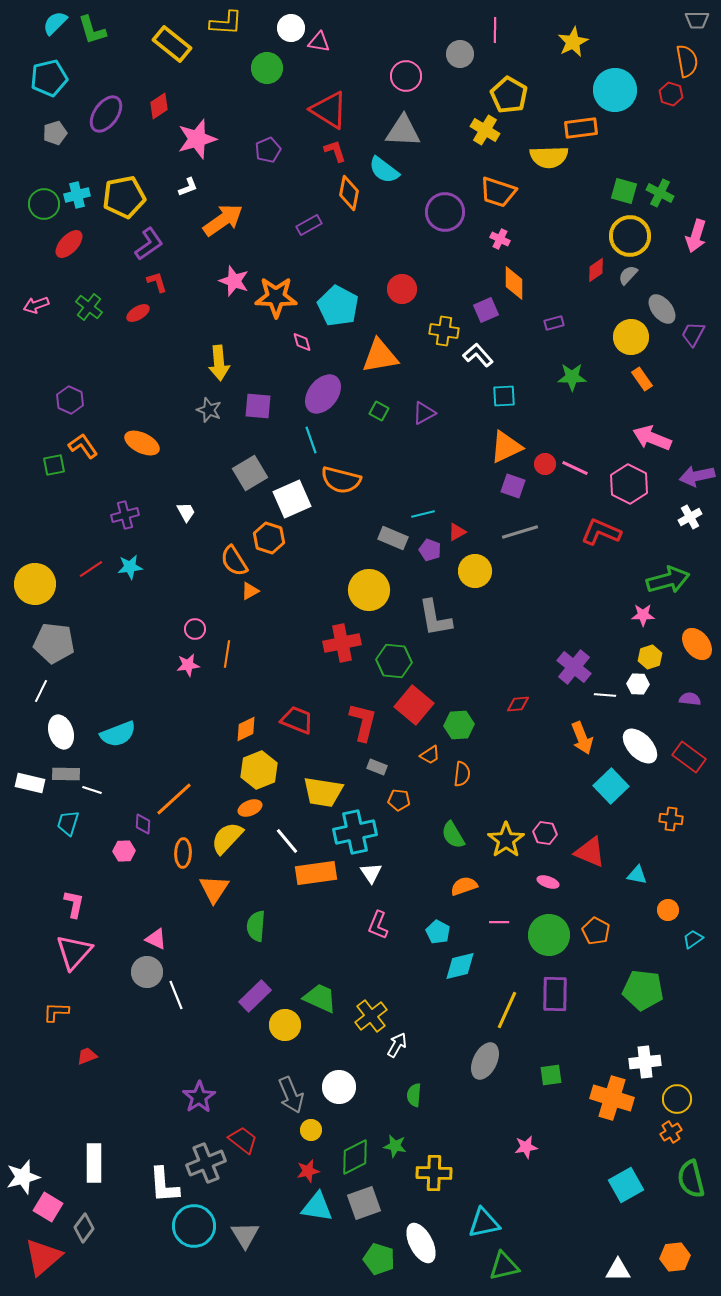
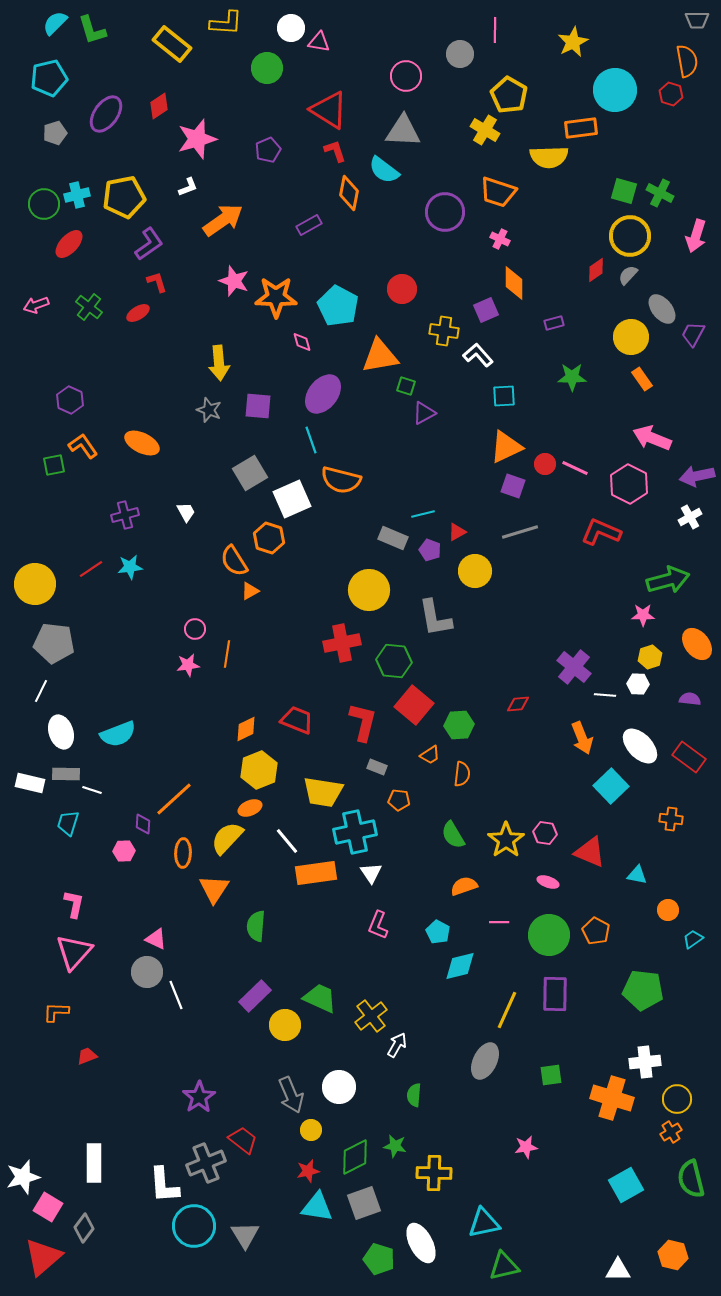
green square at (379, 411): moved 27 px right, 25 px up; rotated 12 degrees counterclockwise
orange hexagon at (675, 1257): moved 2 px left, 2 px up; rotated 20 degrees clockwise
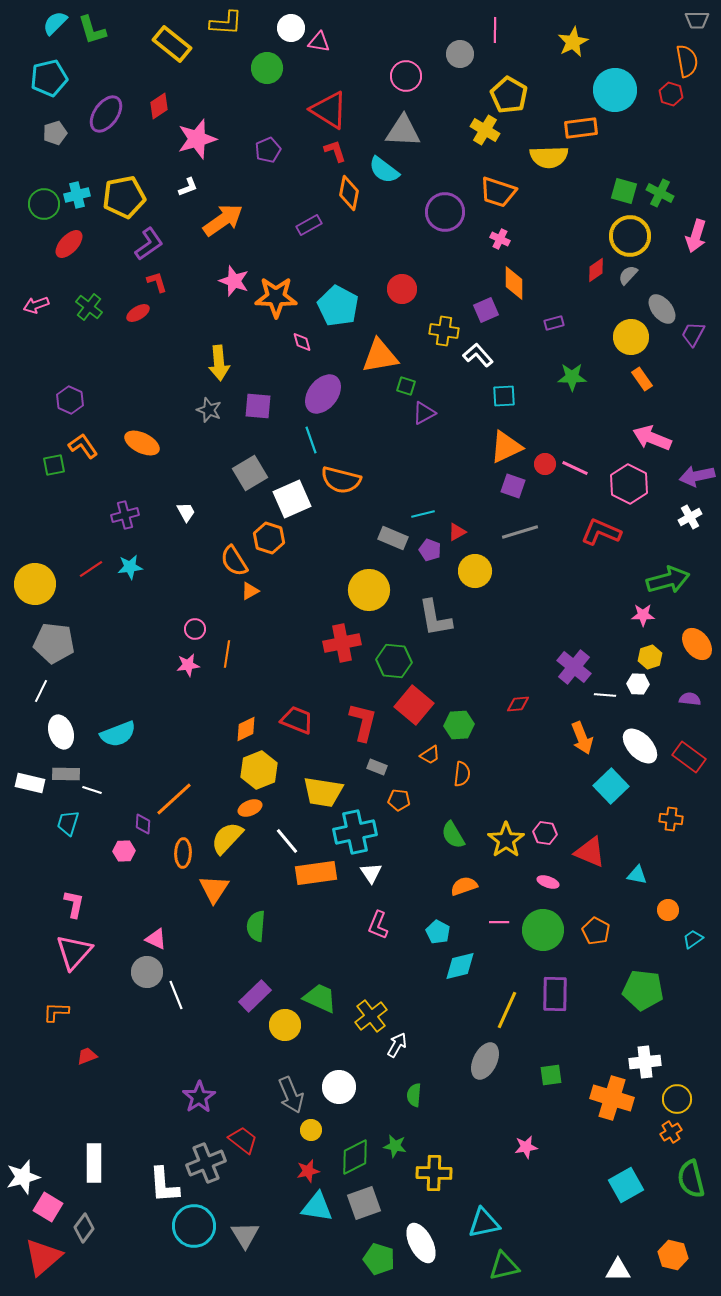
green circle at (549, 935): moved 6 px left, 5 px up
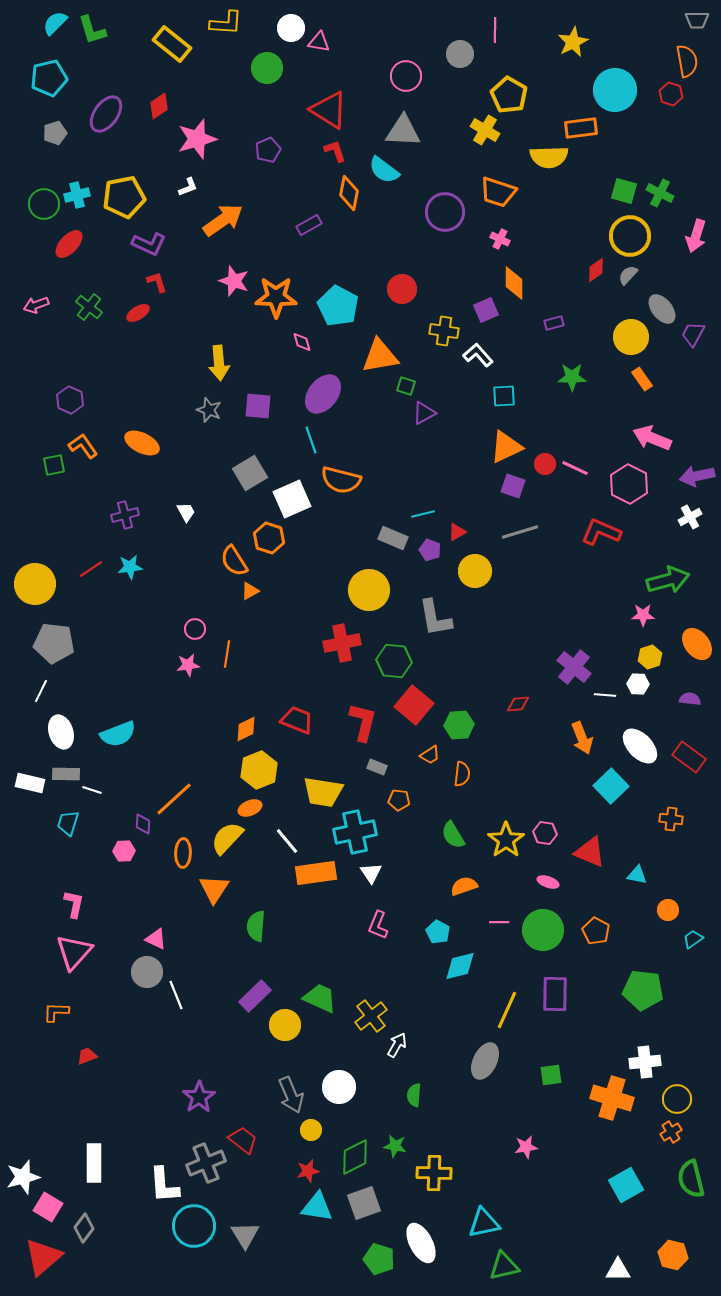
purple L-shape at (149, 244): rotated 60 degrees clockwise
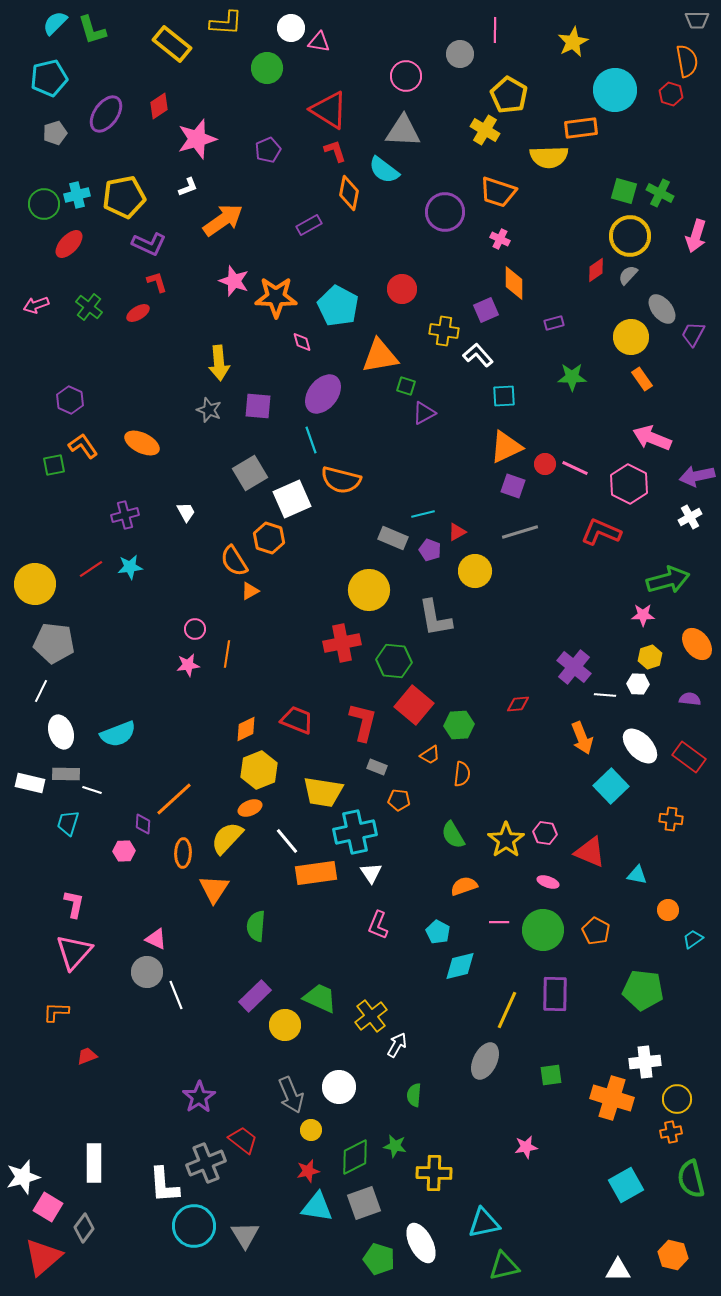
orange cross at (671, 1132): rotated 20 degrees clockwise
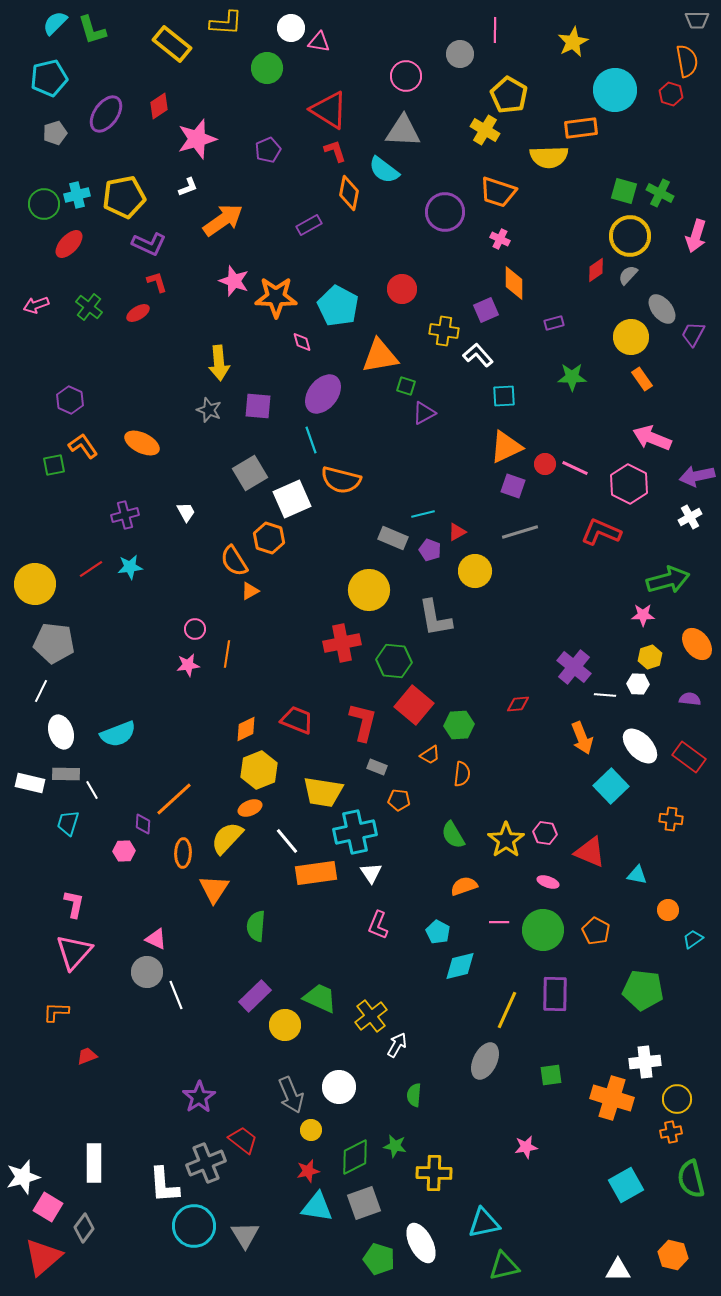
white line at (92, 790): rotated 42 degrees clockwise
